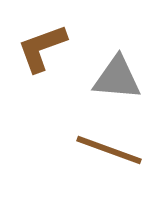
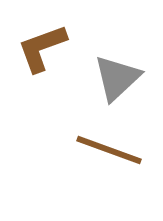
gray triangle: rotated 48 degrees counterclockwise
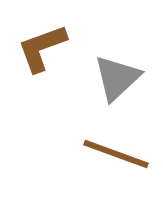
brown line: moved 7 px right, 4 px down
